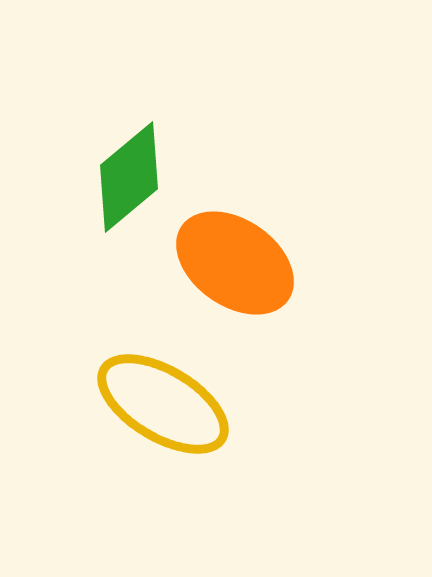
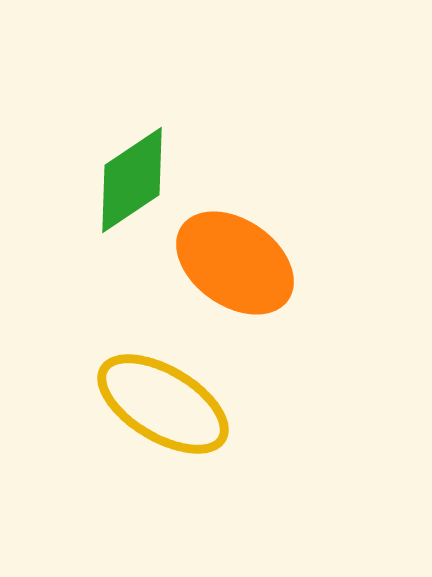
green diamond: moved 3 px right, 3 px down; rotated 6 degrees clockwise
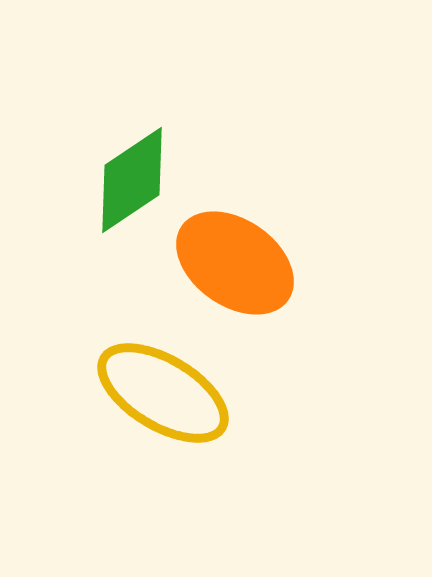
yellow ellipse: moved 11 px up
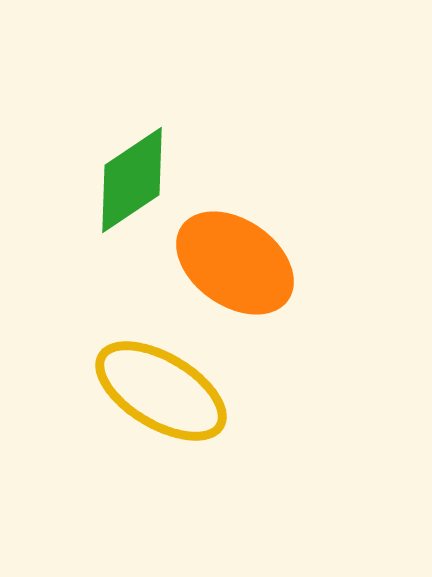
yellow ellipse: moved 2 px left, 2 px up
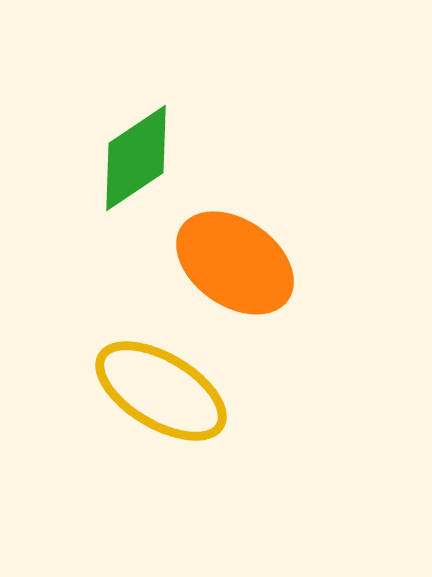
green diamond: moved 4 px right, 22 px up
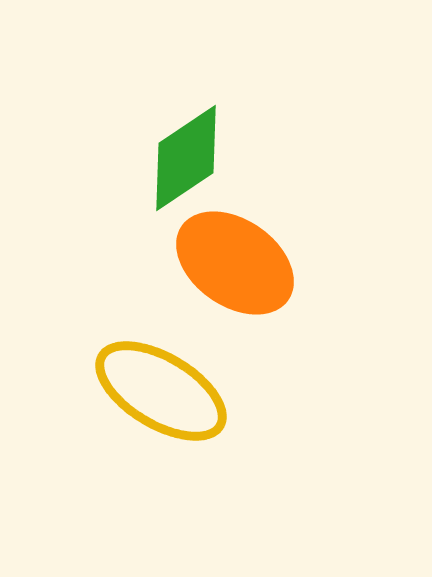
green diamond: moved 50 px right
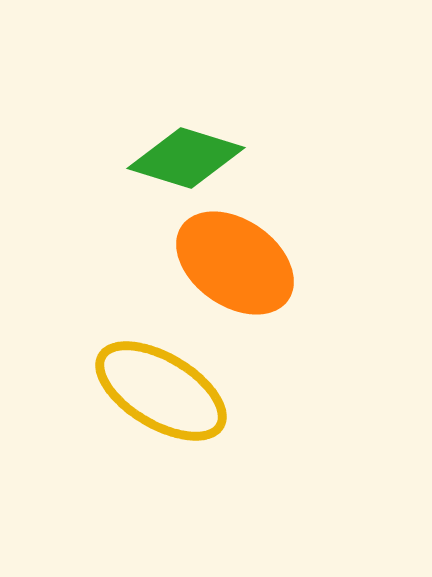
green diamond: rotated 51 degrees clockwise
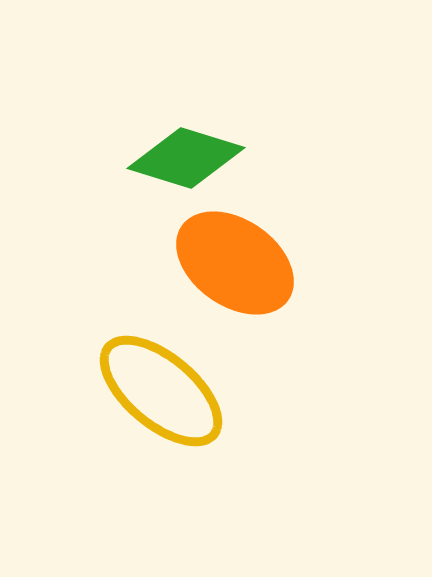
yellow ellipse: rotated 9 degrees clockwise
